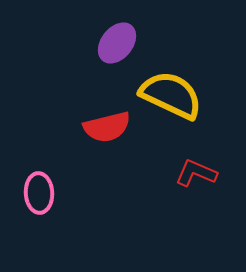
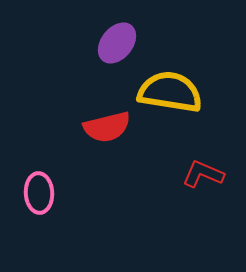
yellow semicircle: moved 1 px left, 3 px up; rotated 16 degrees counterclockwise
red L-shape: moved 7 px right, 1 px down
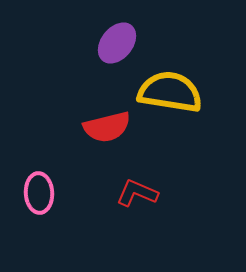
red L-shape: moved 66 px left, 19 px down
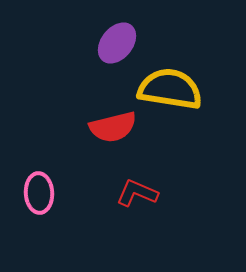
yellow semicircle: moved 3 px up
red semicircle: moved 6 px right
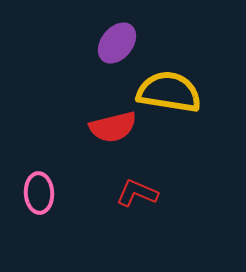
yellow semicircle: moved 1 px left, 3 px down
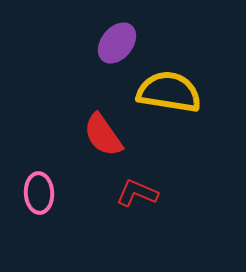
red semicircle: moved 10 px left, 8 px down; rotated 69 degrees clockwise
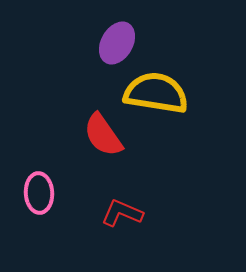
purple ellipse: rotated 9 degrees counterclockwise
yellow semicircle: moved 13 px left, 1 px down
red L-shape: moved 15 px left, 20 px down
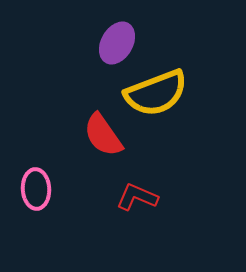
yellow semicircle: rotated 150 degrees clockwise
pink ellipse: moved 3 px left, 4 px up
red L-shape: moved 15 px right, 16 px up
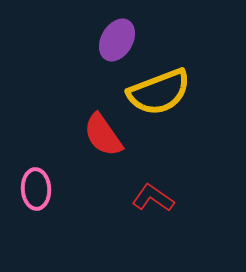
purple ellipse: moved 3 px up
yellow semicircle: moved 3 px right, 1 px up
red L-shape: moved 16 px right, 1 px down; rotated 12 degrees clockwise
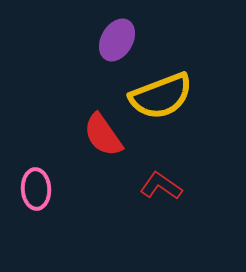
yellow semicircle: moved 2 px right, 4 px down
red L-shape: moved 8 px right, 12 px up
